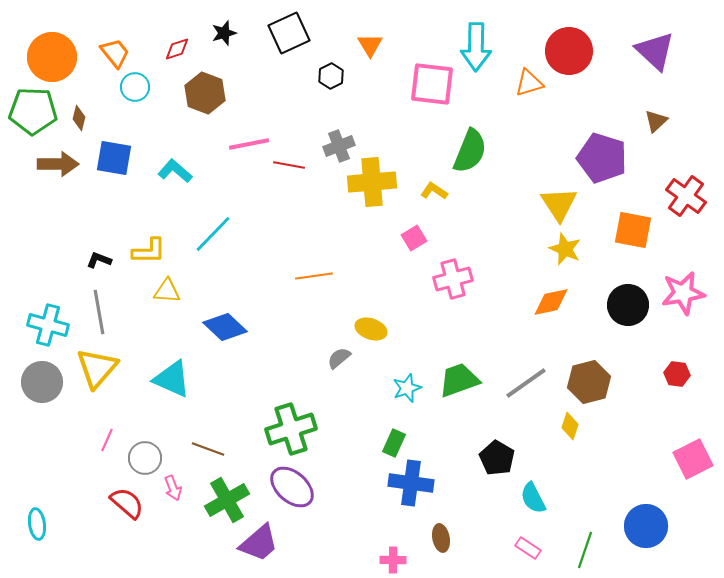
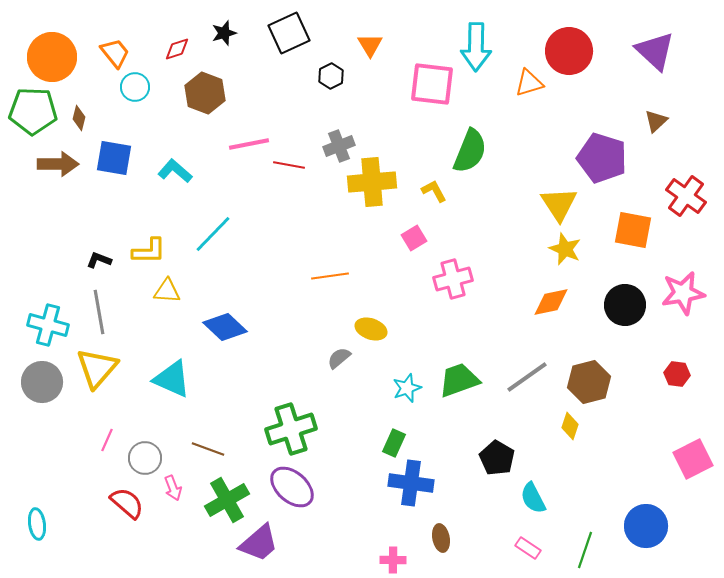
yellow L-shape at (434, 191): rotated 28 degrees clockwise
orange line at (314, 276): moved 16 px right
black circle at (628, 305): moved 3 px left
gray line at (526, 383): moved 1 px right, 6 px up
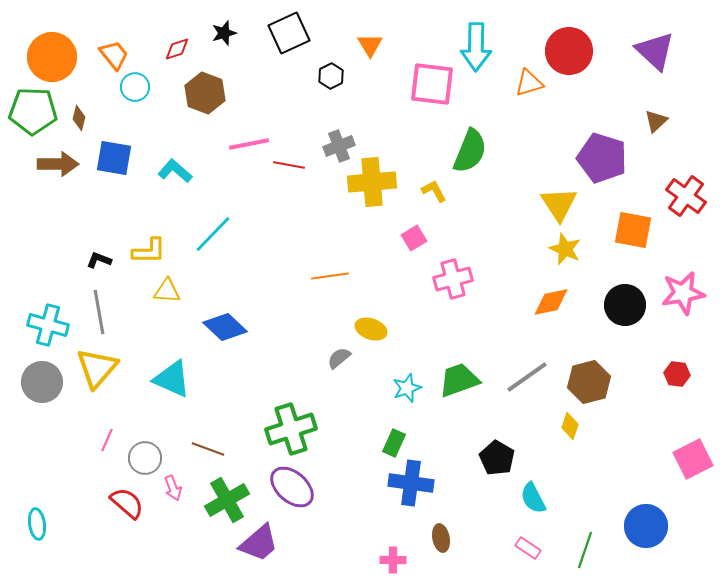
orange trapezoid at (115, 53): moved 1 px left, 2 px down
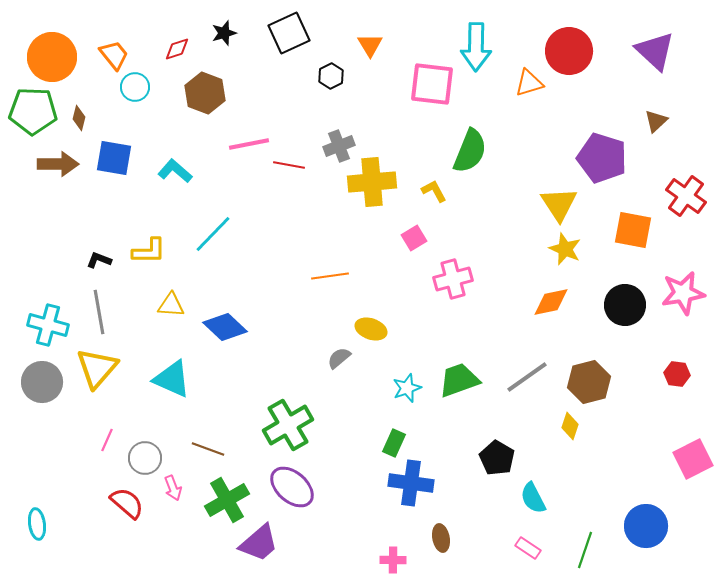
yellow triangle at (167, 291): moved 4 px right, 14 px down
green cross at (291, 429): moved 3 px left, 4 px up; rotated 12 degrees counterclockwise
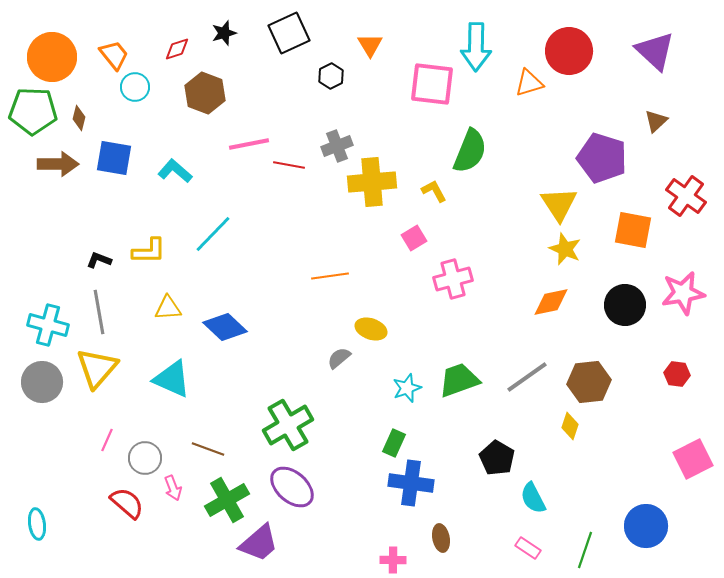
gray cross at (339, 146): moved 2 px left
yellow triangle at (171, 305): moved 3 px left, 3 px down; rotated 8 degrees counterclockwise
brown hexagon at (589, 382): rotated 9 degrees clockwise
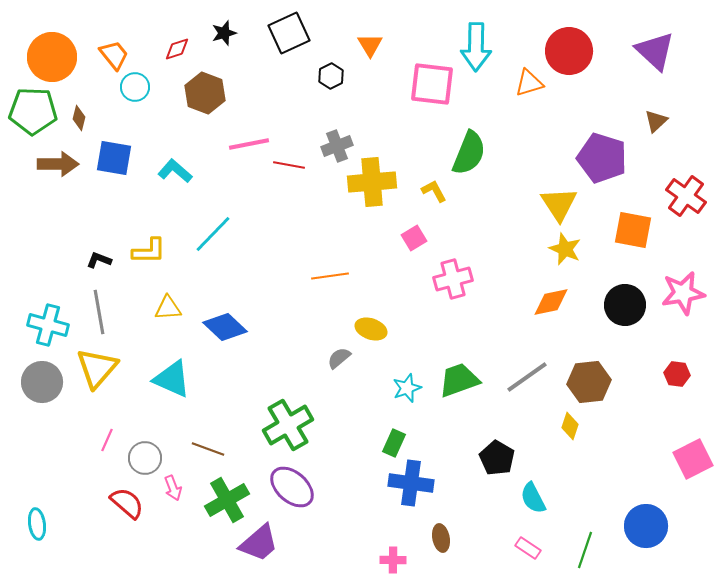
green semicircle at (470, 151): moved 1 px left, 2 px down
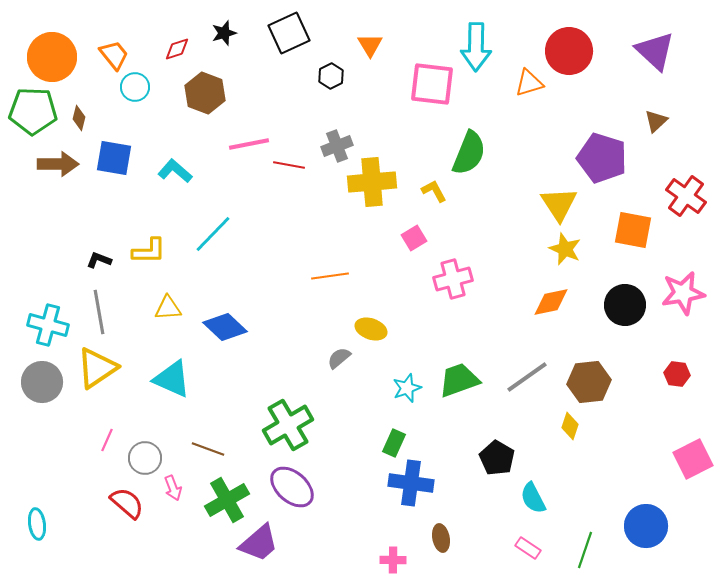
yellow triangle at (97, 368): rotated 15 degrees clockwise
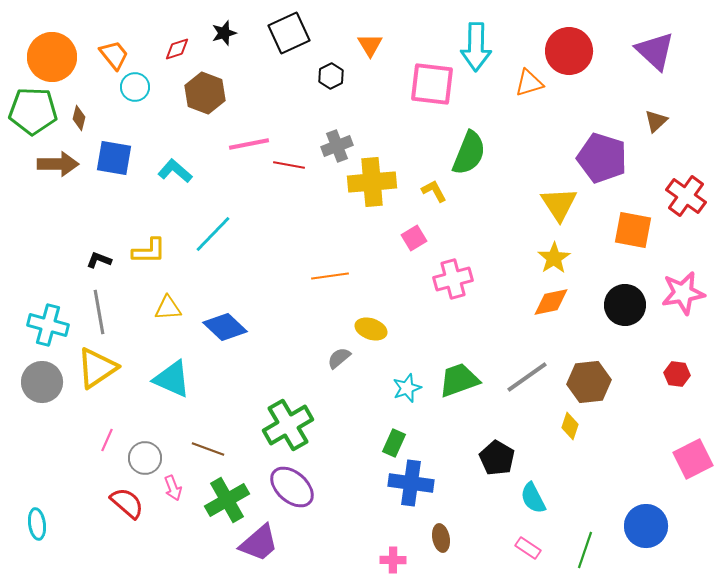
yellow star at (565, 249): moved 11 px left, 9 px down; rotated 16 degrees clockwise
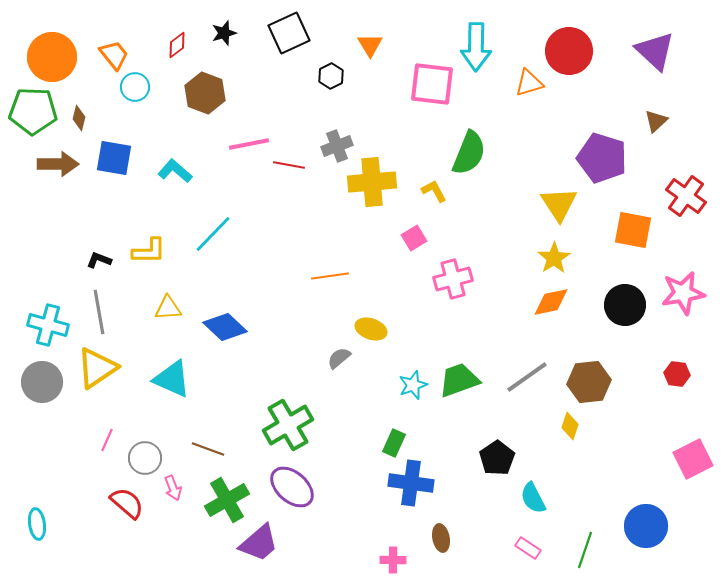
red diamond at (177, 49): moved 4 px up; rotated 20 degrees counterclockwise
cyan star at (407, 388): moved 6 px right, 3 px up
black pentagon at (497, 458): rotated 8 degrees clockwise
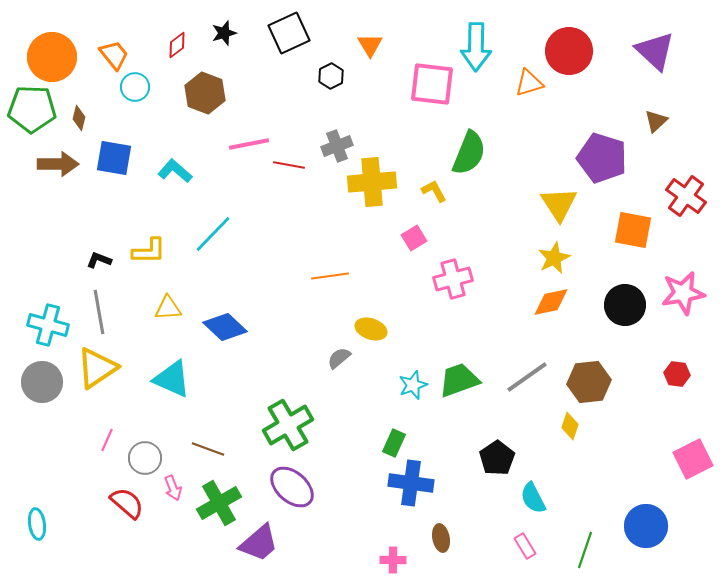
green pentagon at (33, 111): moved 1 px left, 2 px up
yellow star at (554, 258): rotated 8 degrees clockwise
green cross at (227, 500): moved 8 px left, 3 px down
pink rectangle at (528, 548): moved 3 px left, 2 px up; rotated 25 degrees clockwise
